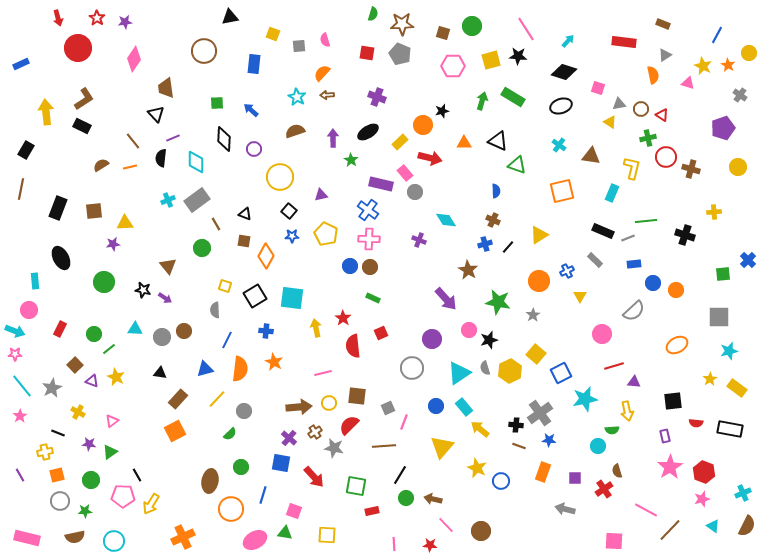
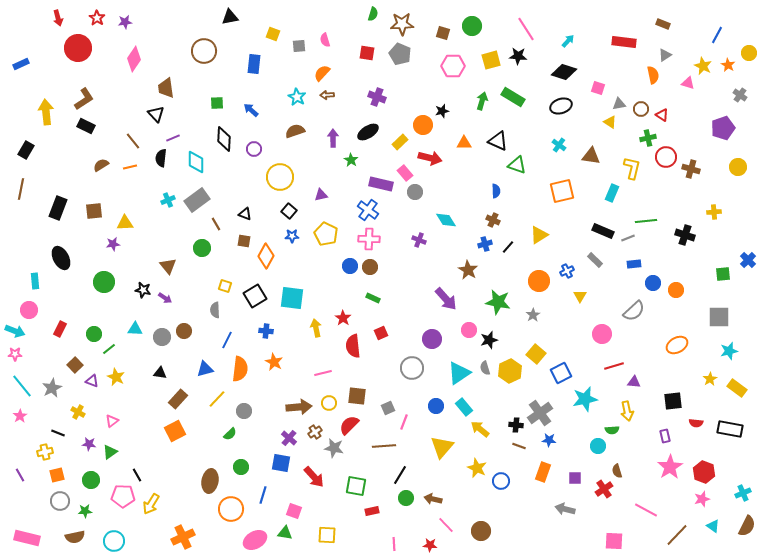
black rectangle at (82, 126): moved 4 px right
brown line at (670, 530): moved 7 px right, 5 px down
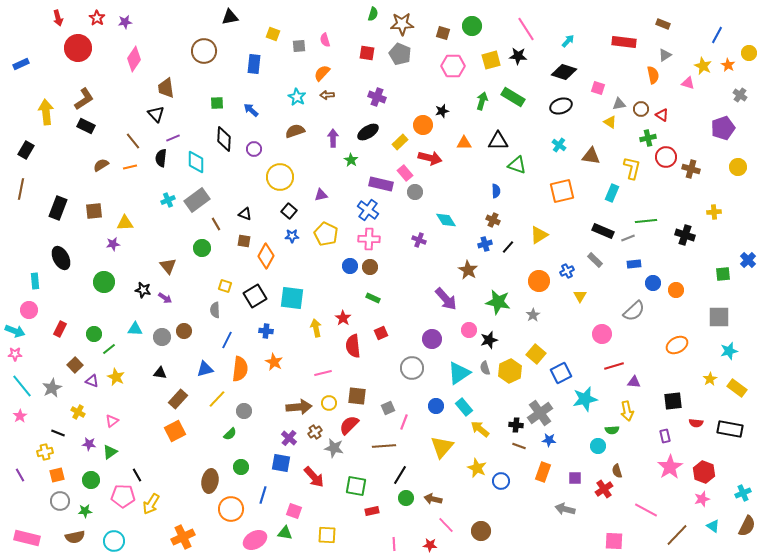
black triangle at (498, 141): rotated 25 degrees counterclockwise
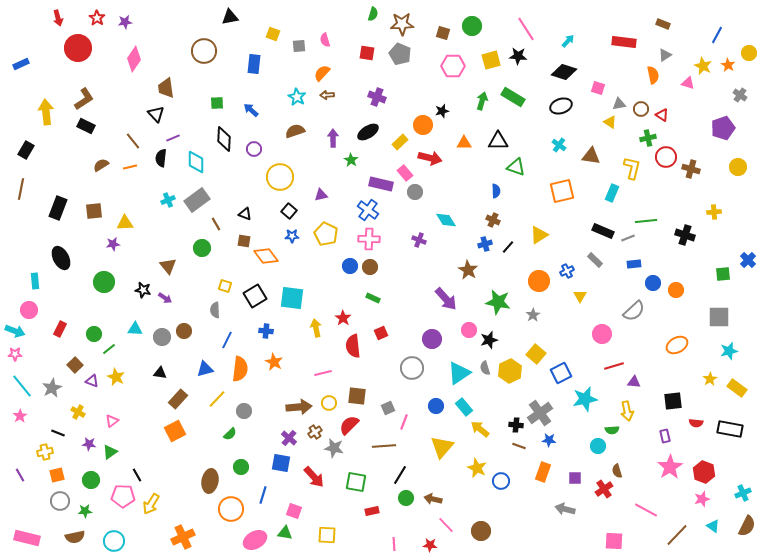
green triangle at (517, 165): moved 1 px left, 2 px down
orange diamond at (266, 256): rotated 65 degrees counterclockwise
green square at (356, 486): moved 4 px up
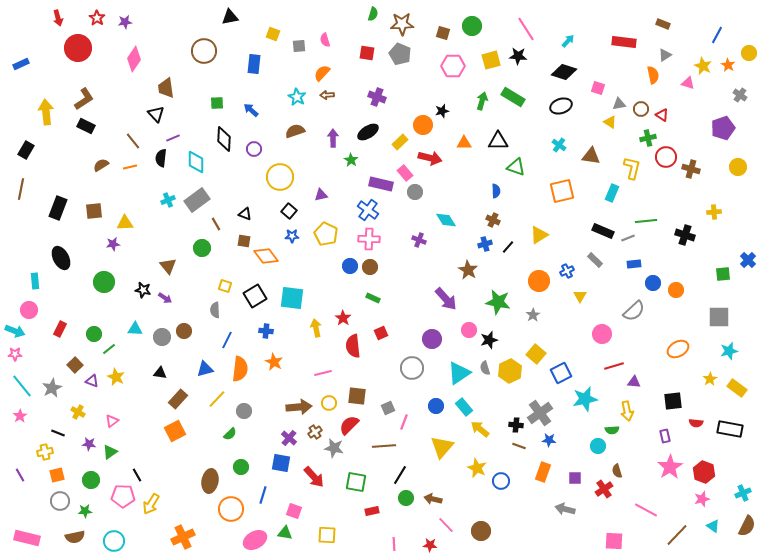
orange ellipse at (677, 345): moved 1 px right, 4 px down
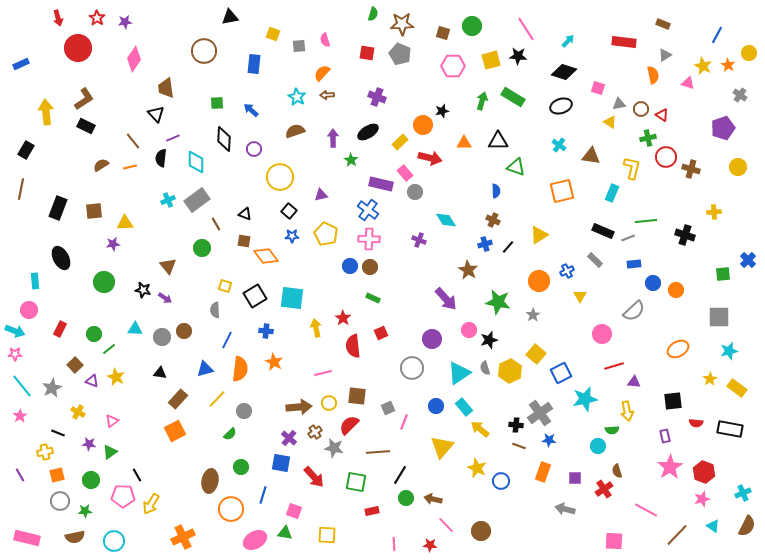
brown line at (384, 446): moved 6 px left, 6 px down
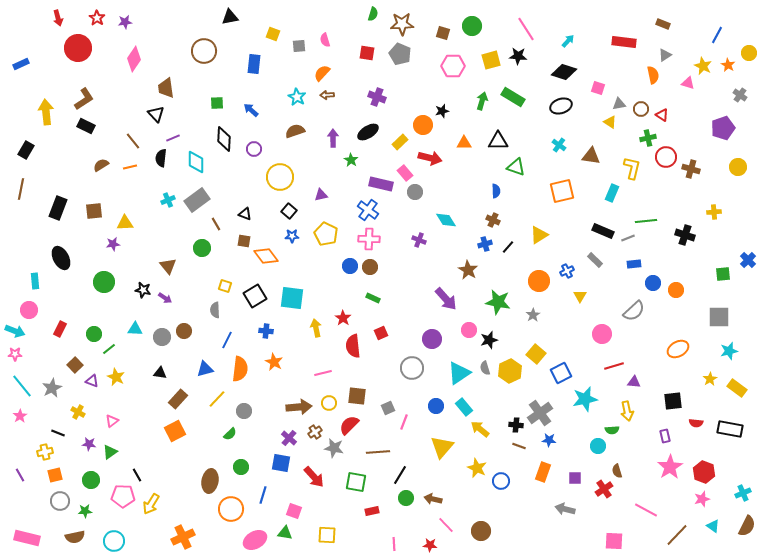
orange square at (57, 475): moved 2 px left
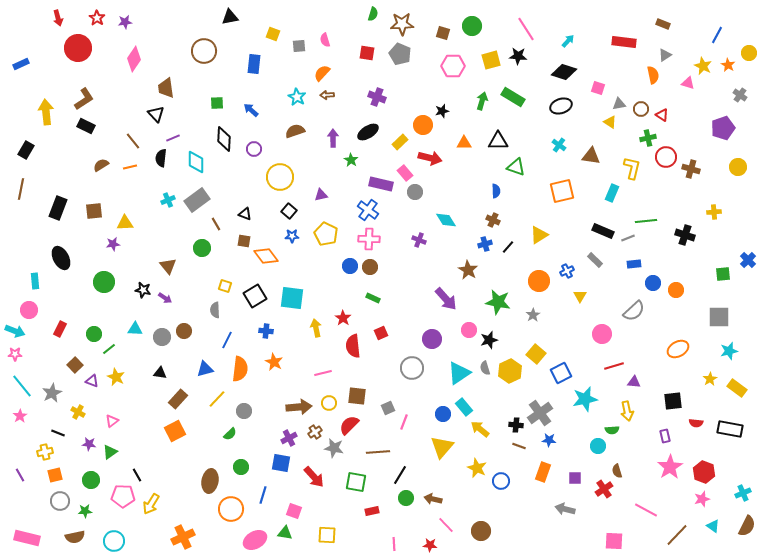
gray star at (52, 388): moved 5 px down
blue circle at (436, 406): moved 7 px right, 8 px down
purple cross at (289, 438): rotated 21 degrees clockwise
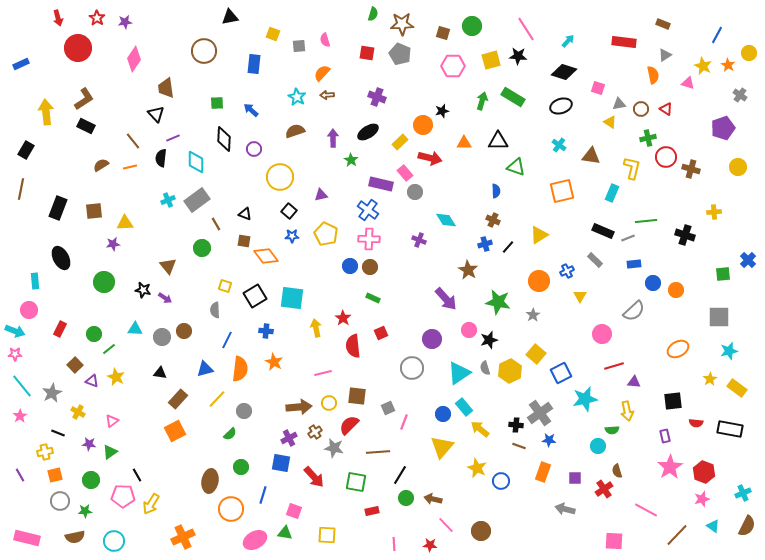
red triangle at (662, 115): moved 4 px right, 6 px up
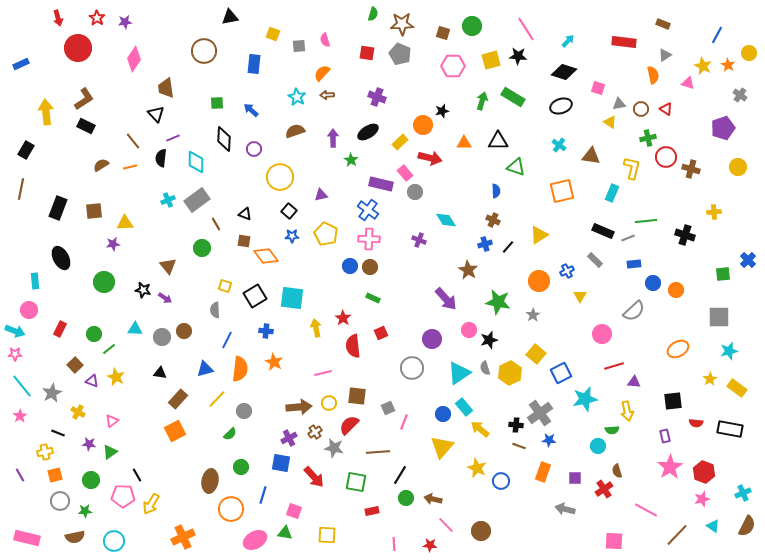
yellow hexagon at (510, 371): moved 2 px down
